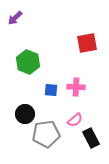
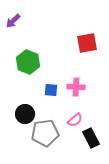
purple arrow: moved 2 px left, 3 px down
gray pentagon: moved 1 px left, 1 px up
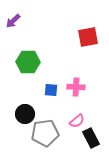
red square: moved 1 px right, 6 px up
green hexagon: rotated 20 degrees counterclockwise
pink semicircle: moved 2 px right, 1 px down
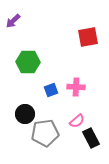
blue square: rotated 24 degrees counterclockwise
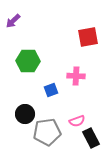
green hexagon: moved 1 px up
pink cross: moved 11 px up
pink semicircle: rotated 21 degrees clockwise
gray pentagon: moved 2 px right, 1 px up
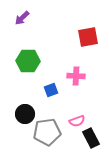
purple arrow: moved 9 px right, 3 px up
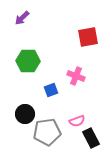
pink cross: rotated 18 degrees clockwise
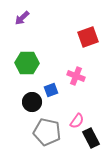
red square: rotated 10 degrees counterclockwise
green hexagon: moved 1 px left, 2 px down
black circle: moved 7 px right, 12 px up
pink semicircle: rotated 35 degrees counterclockwise
gray pentagon: rotated 20 degrees clockwise
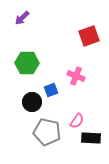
red square: moved 1 px right, 1 px up
black rectangle: rotated 60 degrees counterclockwise
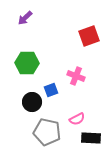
purple arrow: moved 3 px right
pink semicircle: moved 2 px up; rotated 28 degrees clockwise
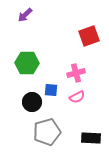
purple arrow: moved 3 px up
pink cross: moved 3 px up; rotated 36 degrees counterclockwise
blue square: rotated 24 degrees clockwise
pink semicircle: moved 22 px up
gray pentagon: rotated 28 degrees counterclockwise
